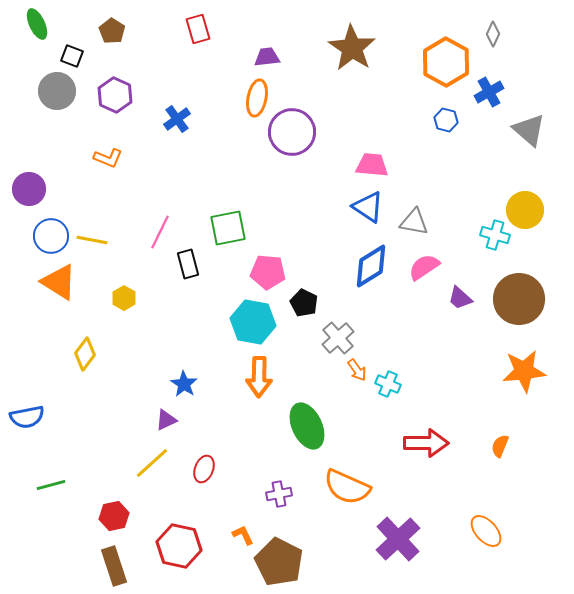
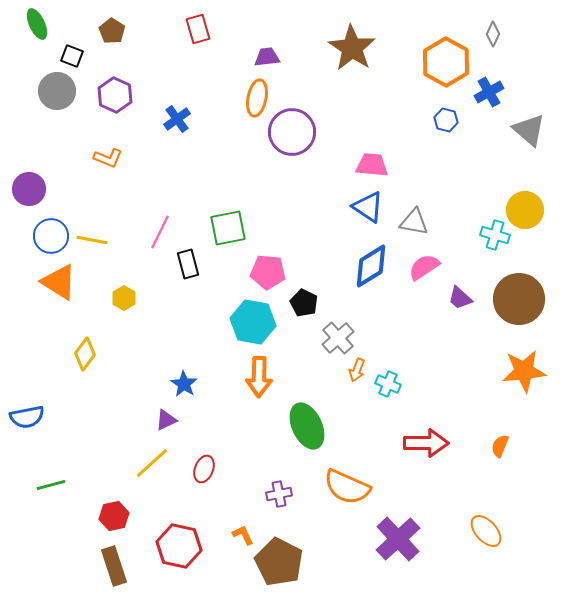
orange arrow at (357, 370): rotated 55 degrees clockwise
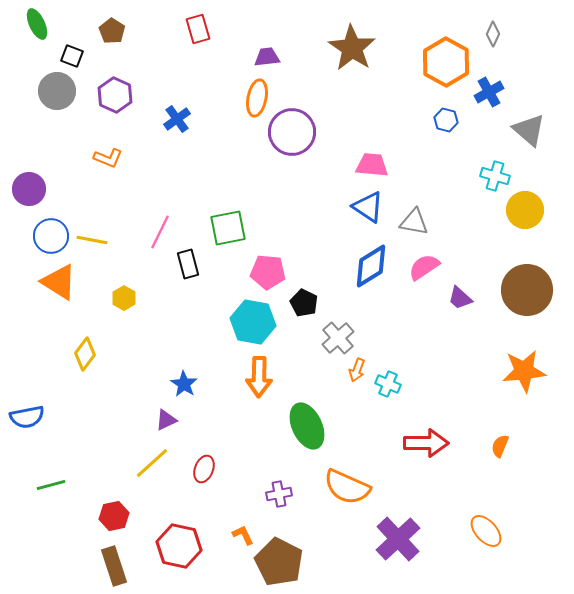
cyan cross at (495, 235): moved 59 px up
brown circle at (519, 299): moved 8 px right, 9 px up
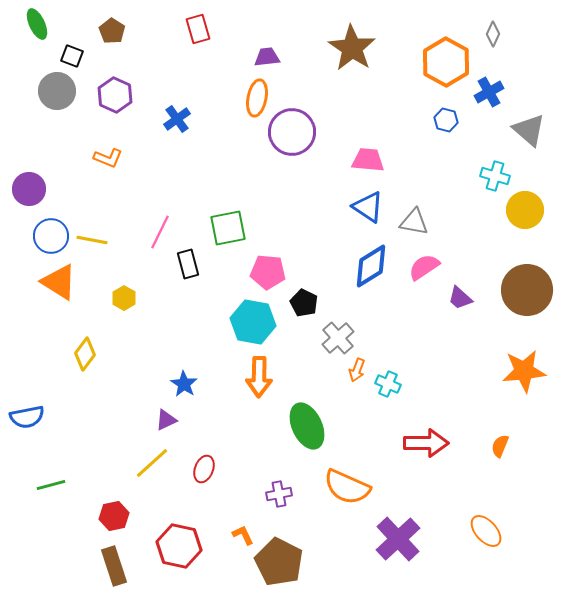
pink trapezoid at (372, 165): moved 4 px left, 5 px up
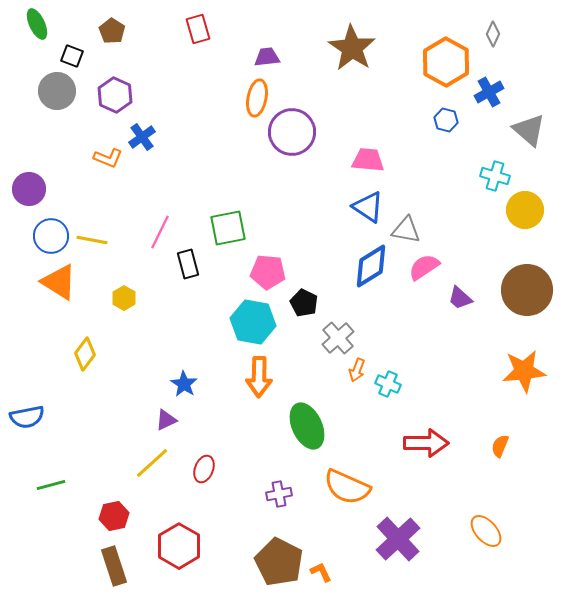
blue cross at (177, 119): moved 35 px left, 18 px down
gray triangle at (414, 222): moved 8 px left, 8 px down
orange L-shape at (243, 535): moved 78 px right, 37 px down
red hexagon at (179, 546): rotated 18 degrees clockwise
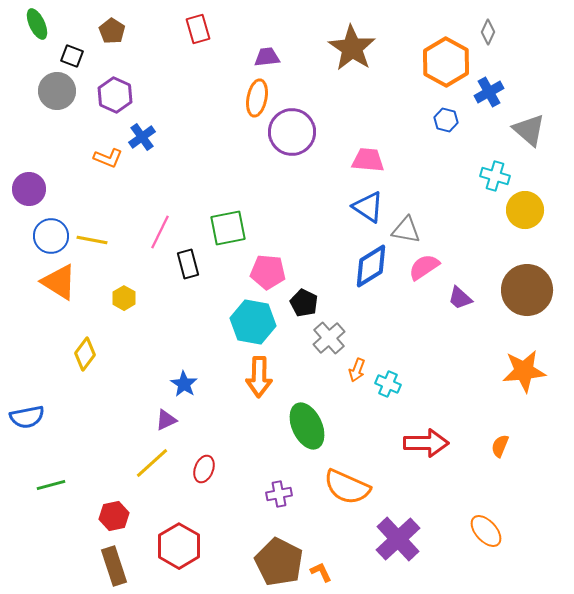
gray diamond at (493, 34): moved 5 px left, 2 px up
gray cross at (338, 338): moved 9 px left
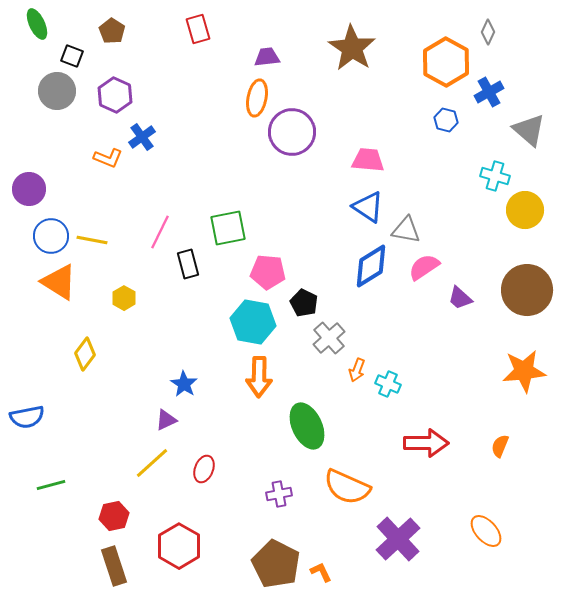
brown pentagon at (279, 562): moved 3 px left, 2 px down
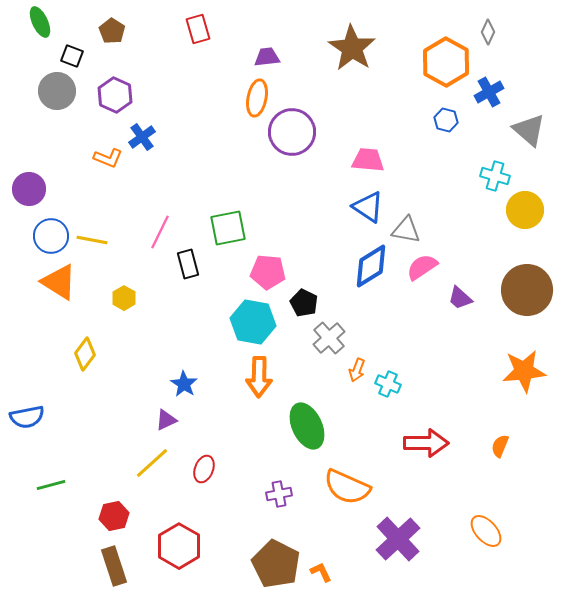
green ellipse at (37, 24): moved 3 px right, 2 px up
pink semicircle at (424, 267): moved 2 px left
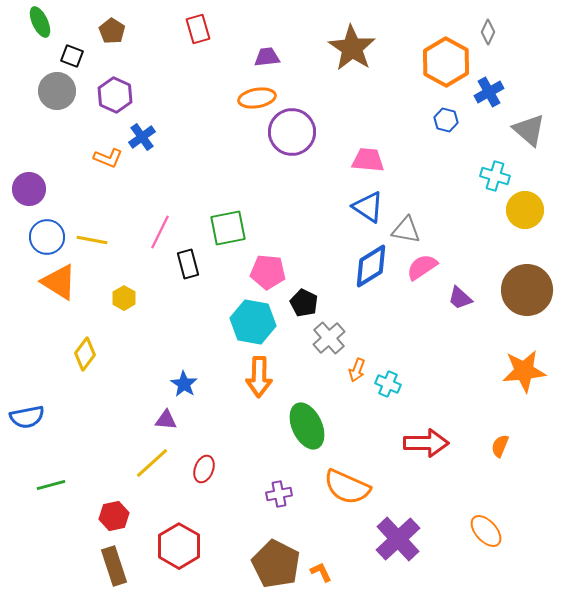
orange ellipse at (257, 98): rotated 69 degrees clockwise
blue circle at (51, 236): moved 4 px left, 1 px down
purple triangle at (166, 420): rotated 30 degrees clockwise
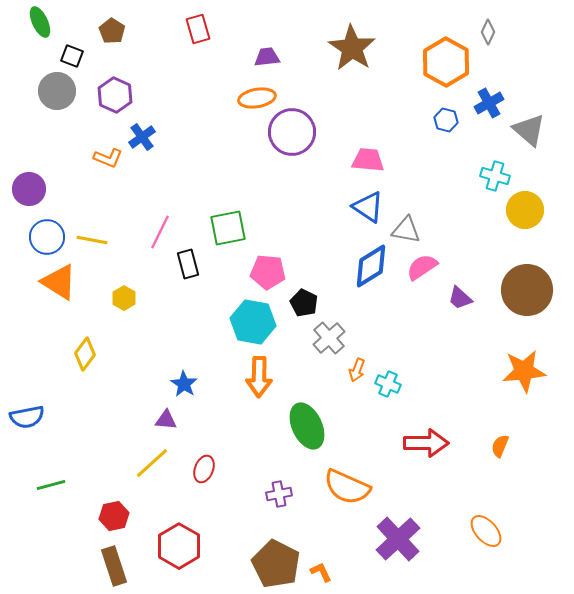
blue cross at (489, 92): moved 11 px down
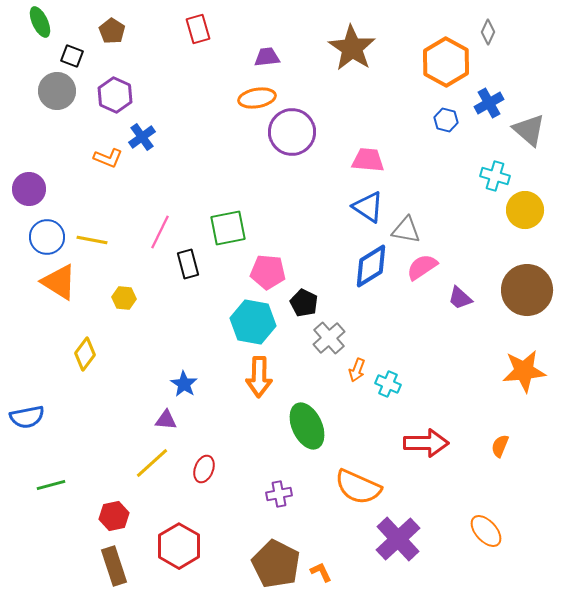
yellow hexagon at (124, 298): rotated 25 degrees counterclockwise
orange semicircle at (347, 487): moved 11 px right
